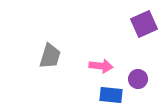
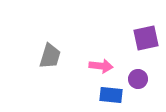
purple square: moved 2 px right, 14 px down; rotated 12 degrees clockwise
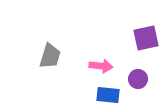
blue rectangle: moved 3 px left
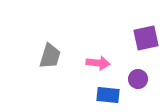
pink arrow: moved 3 px left, 3 px up
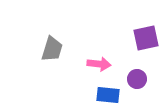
gray trapezoid: moved 2 px right, 7 px up
pink arrow: moved 1 px right, 1 px down
purple circle: moved 1 px left
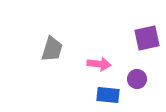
purple square: moved 1 px right
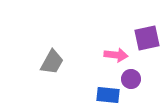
gray trapezoid: moved 13 px down; rotated 12 degrees clockwise
pink arrow: moved 17 px right, 9 px up
purple circle: moved 6 px left
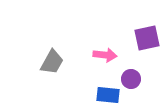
pink arrow: moved 11 px left
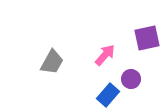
pink arrow: rotated 55 degrees counterclockwise
blue rectangle: rotated 55 degrees counterclockwise
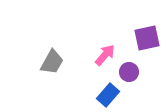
purple circle: moved 2 px left, 7 px up
